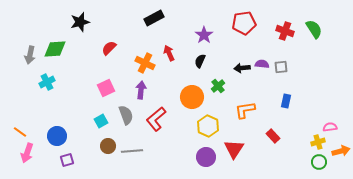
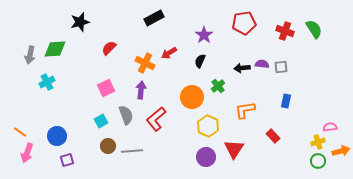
red arrow: rotated 98 degrees counterclockwise
green circle: moved 1 px left, 1 px up
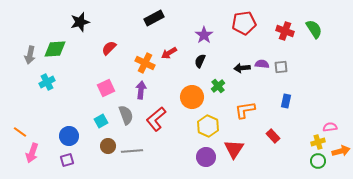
blue circle: moved 12 px right
pink arrow: moved 5 px right
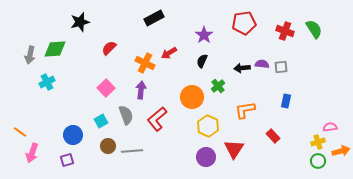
black semicircle: moved 2 px right
pink square: rotated 18 degrees counterclockwise
red L-shape: moved 1 px right
blue circle: moved 4 px right, 1 px up
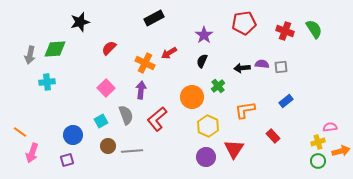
cyan cross: rotated 21 degrees clockwise
blue rectangle: rotated 40 degrees clockwise
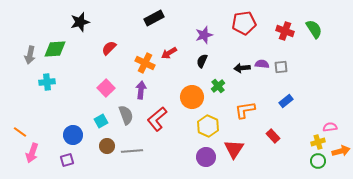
purple star: rotated 18 degrees clockwise
brown circle: moved 1 px left
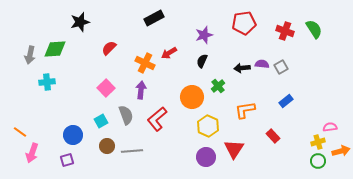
gray square: rotated 24 degrees counterclockwise
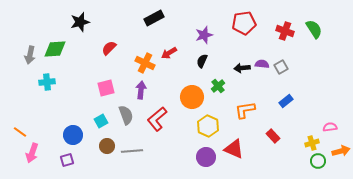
pink square: rotated 30 degrees clockwise
yellow cross: moved 6 px left, 1 px down
red triangle: rotated 40 degrees counterclockwise
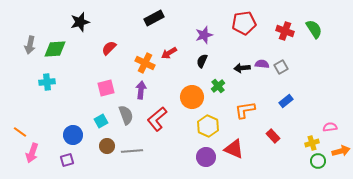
gray arrow: moved 10 px up
